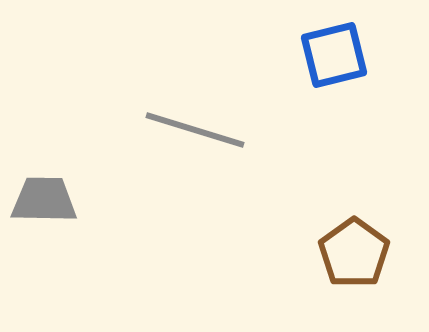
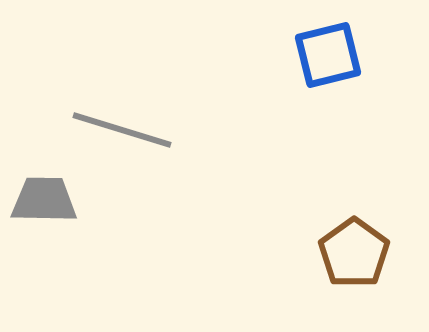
blue square: moved 6 px left
gray line: moved 73 px left
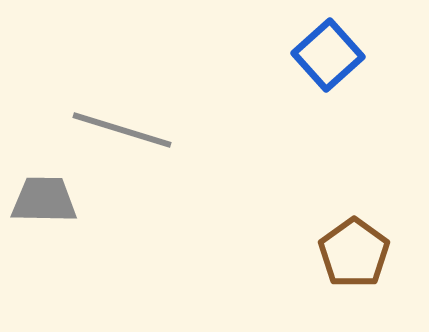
blue square: rotated 28 degrees counterclockwise
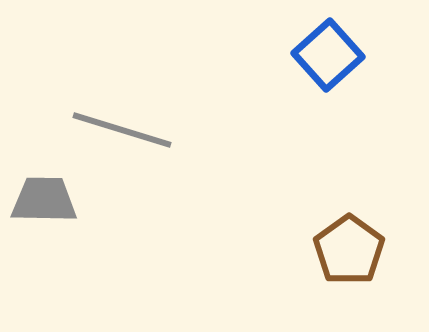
brown pentagon: moved 5 px left, 3 px up
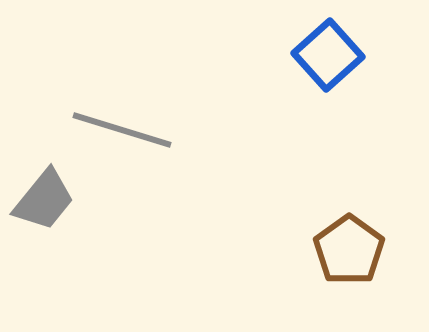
gray trapezoid: rotated 128 degrees clockwise
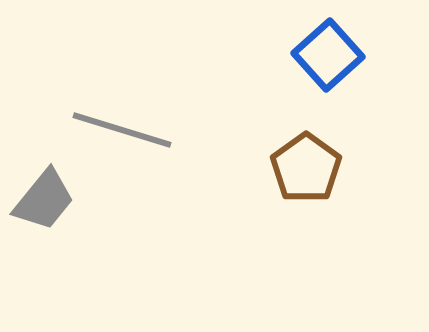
brown pentagon: moved 43 px left, 82 px up
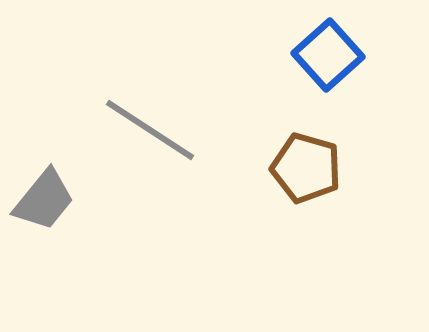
gray line: moved 28 px right; rotated 16 degrees clockwise
brown pentagon: rotated 20 degrees counterclockwise
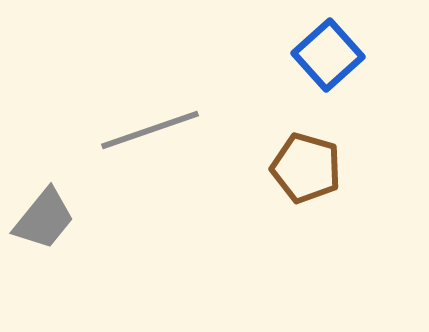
gray line: rotated 52 degrees counterclockwise
gray trapezoid: moved 19 px down
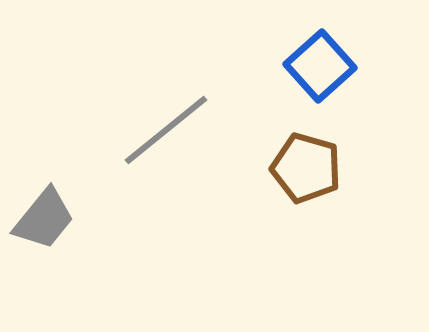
blue square: moved 8 px left, 11 px down
gray line: moved 16 px right; rotated 20 degrees counterclockwise
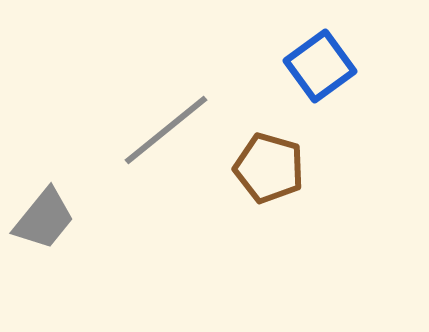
blue square: rotated 6 degrees clockwise
brown pentagon: moved 37 px left
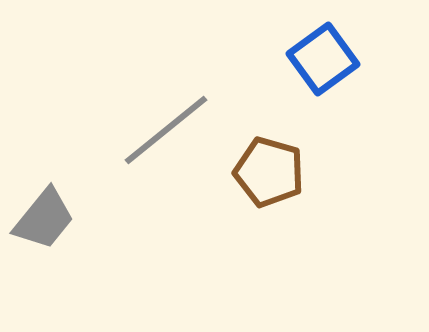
blue square: moved 3 px right, 7 px up
brown pentagon: moved 4 px down
